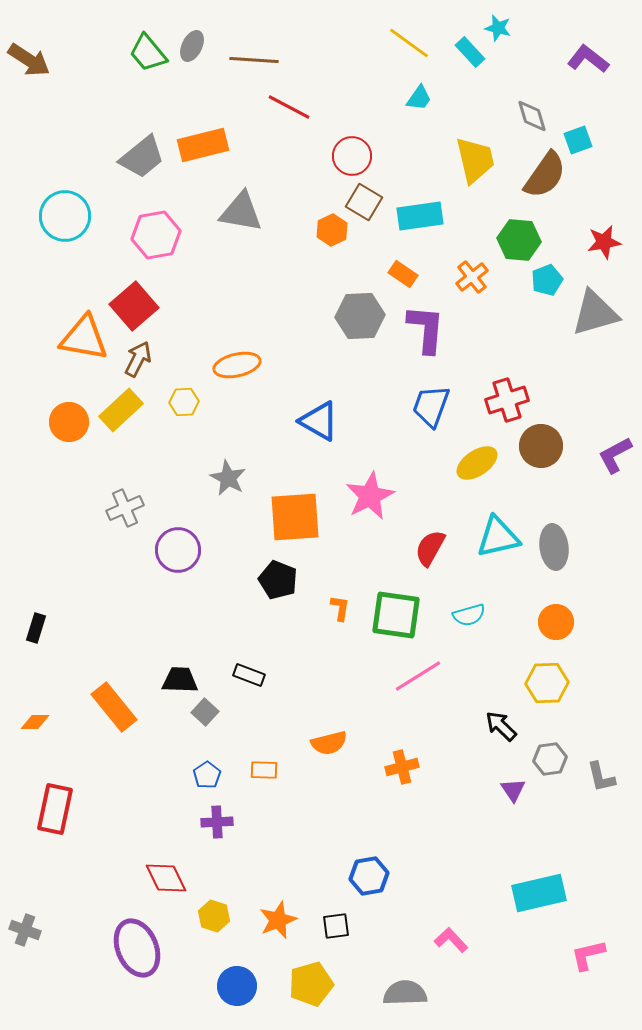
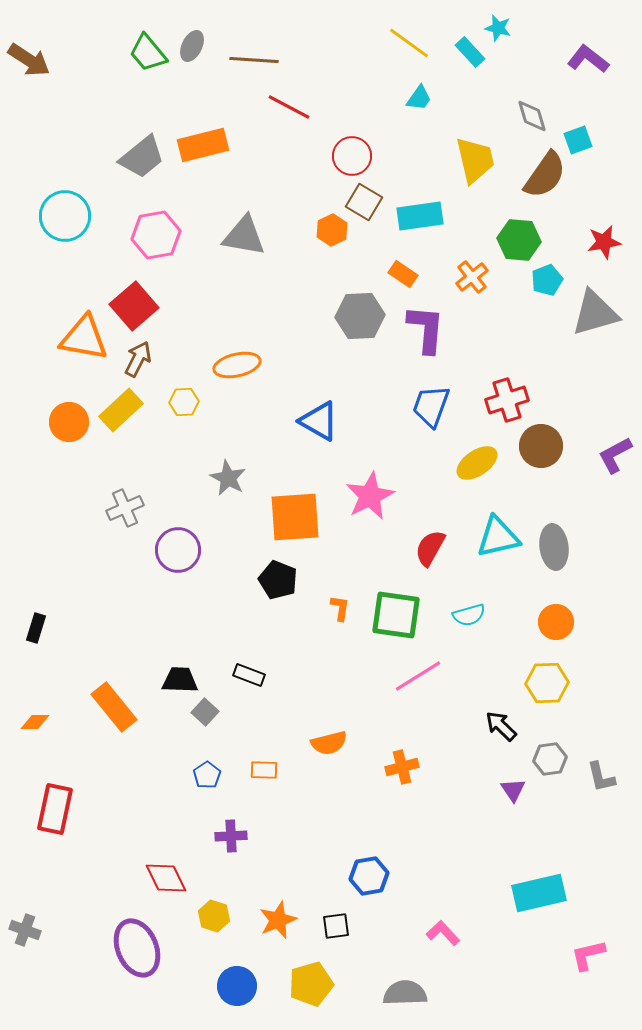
gray triangle at (241, 212): moved 3 px right, 24 px down
purple cross at (217, 822): moved 14 px right, 14 px down
pink L-shape at (451, 940): moved 8 px left, 7 px up
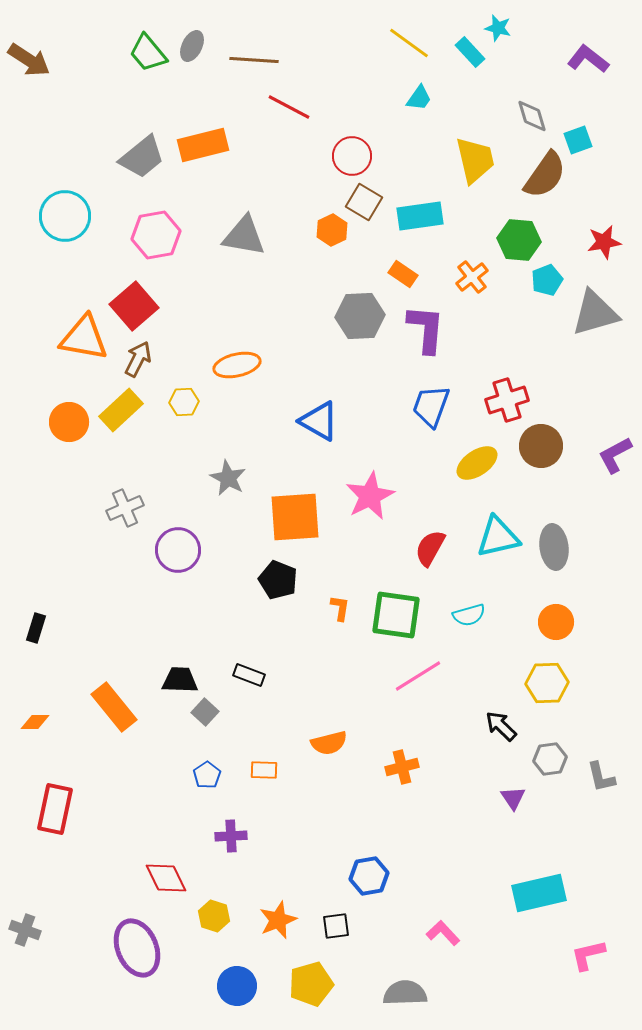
purple triangle at (513, 790): moved 8 px down
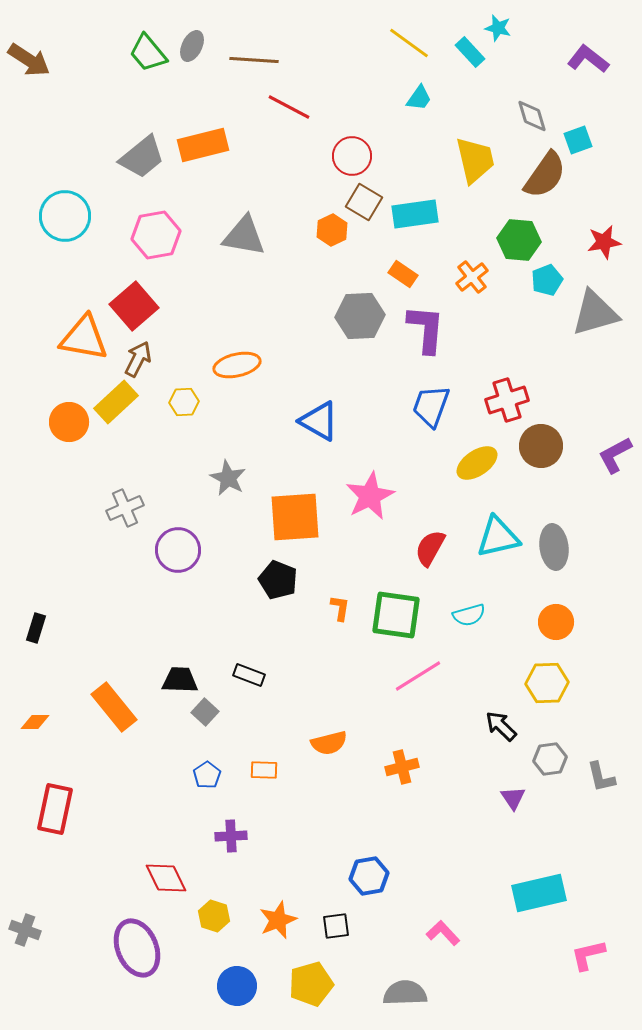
cyan rectangle at (420, 216): moved 5 px left, 2 px up
yellow rectangle at (121, 410): moved 5 px left, 8 px up
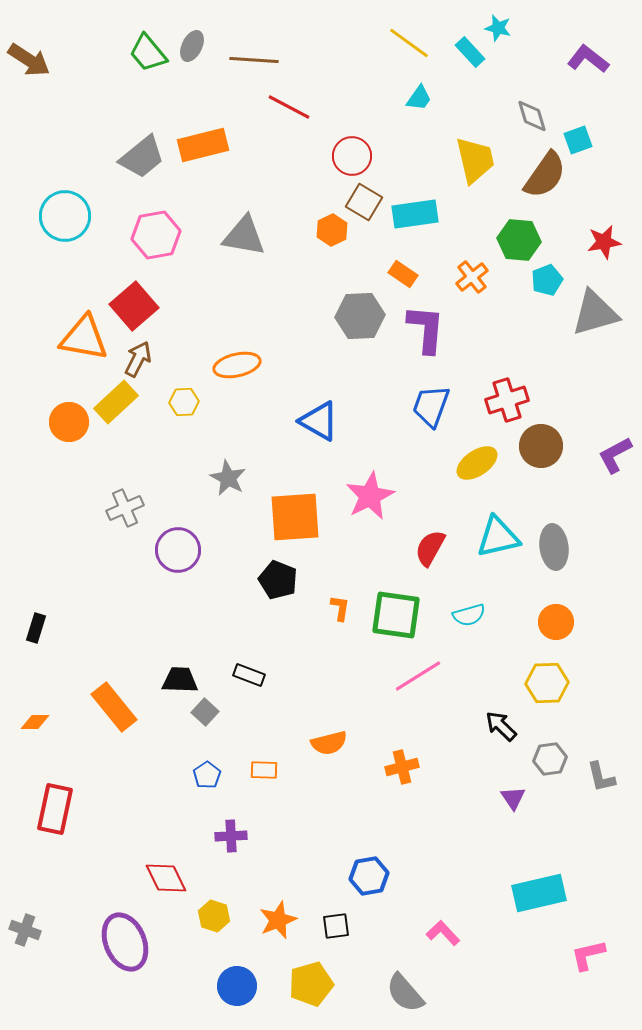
purple ellipse at (137, 948): moved 12 px left, 6 px up
gray semicircle at (405, 993): rotated 129 degrees counterclockwise
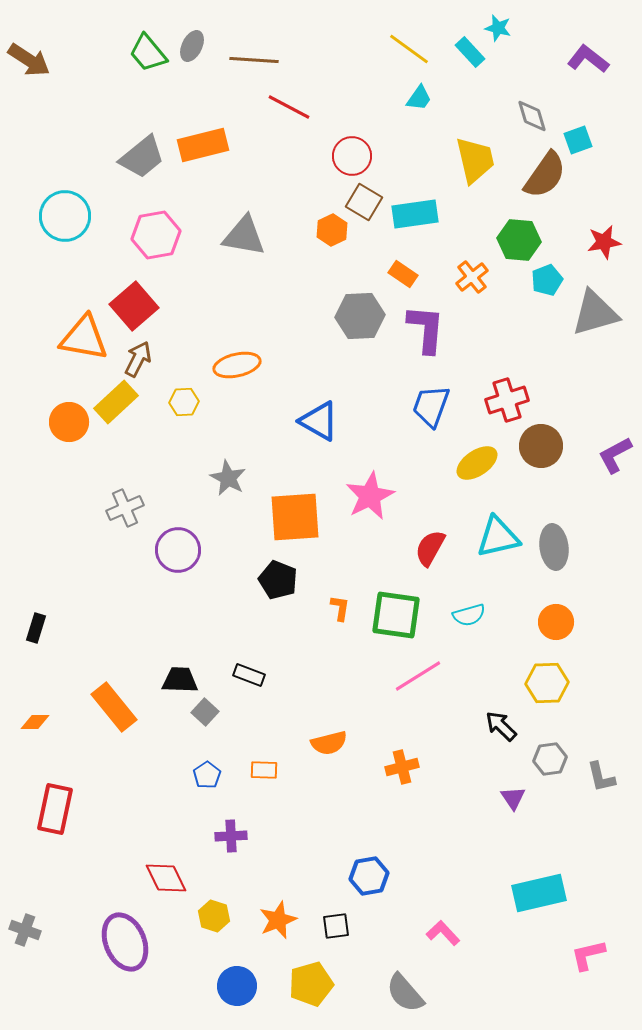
yellow line at (409, 43): moved 6 px down
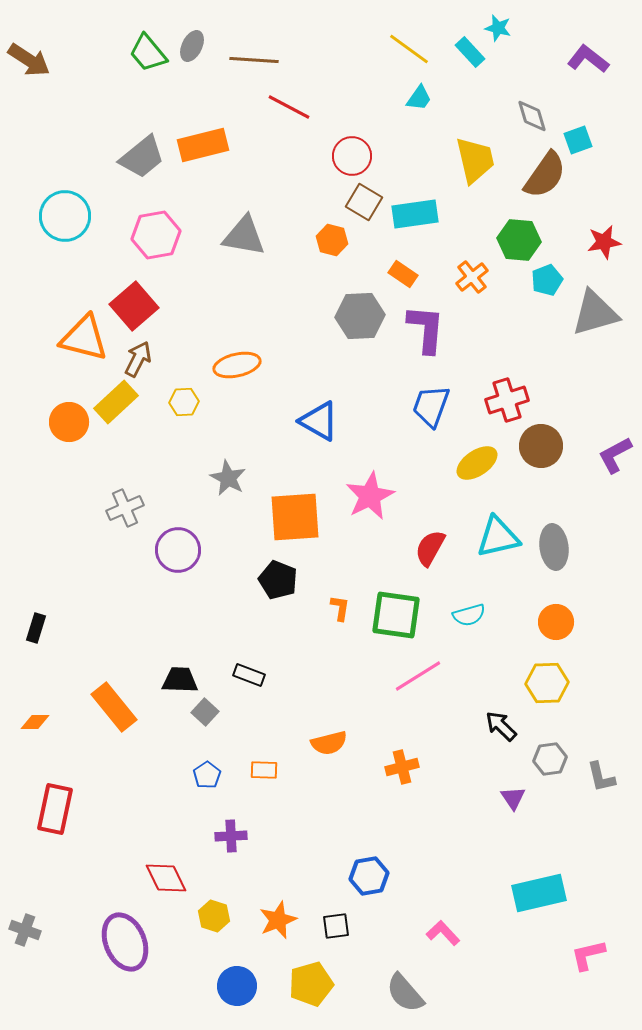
orange hexagon at (332, 230): moved 10 px down; rotated 20 degrees counterclockwise
orange triangle at (84, 338): rotated 4 degrees clockwise
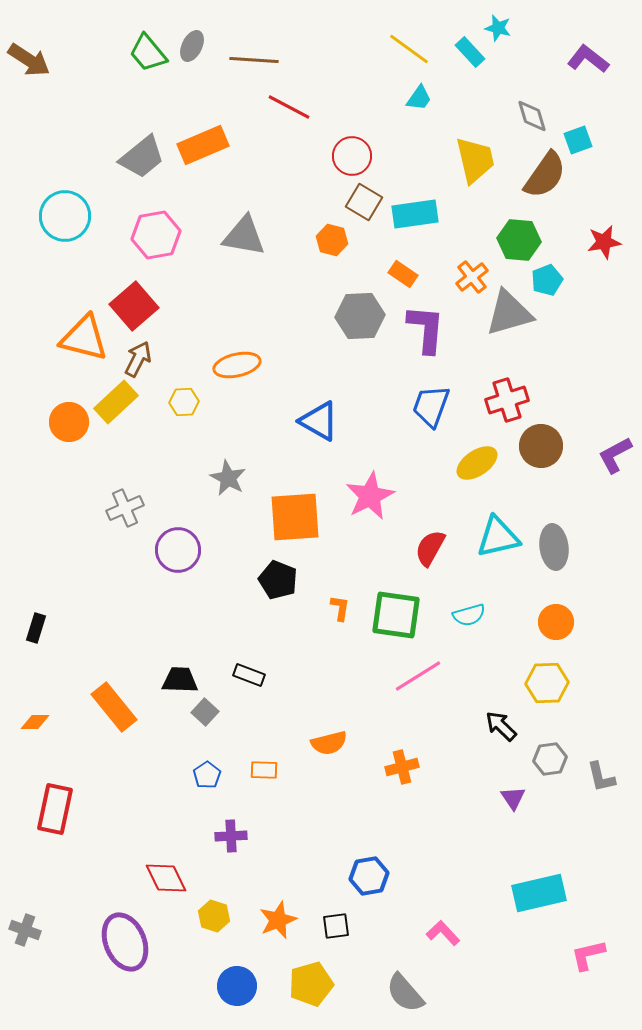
orange rectangle at (203, 145): rotated 9 degrees counterclockwise
gray triangle at (595, 313): moved 86 px left
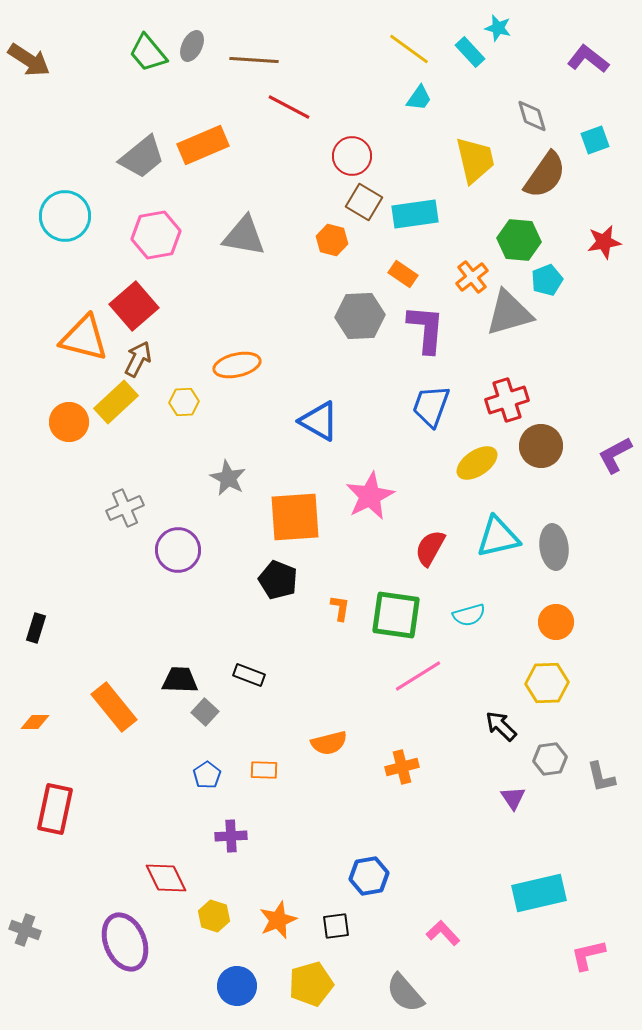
cyan square at (578, 140): moved 17 px right
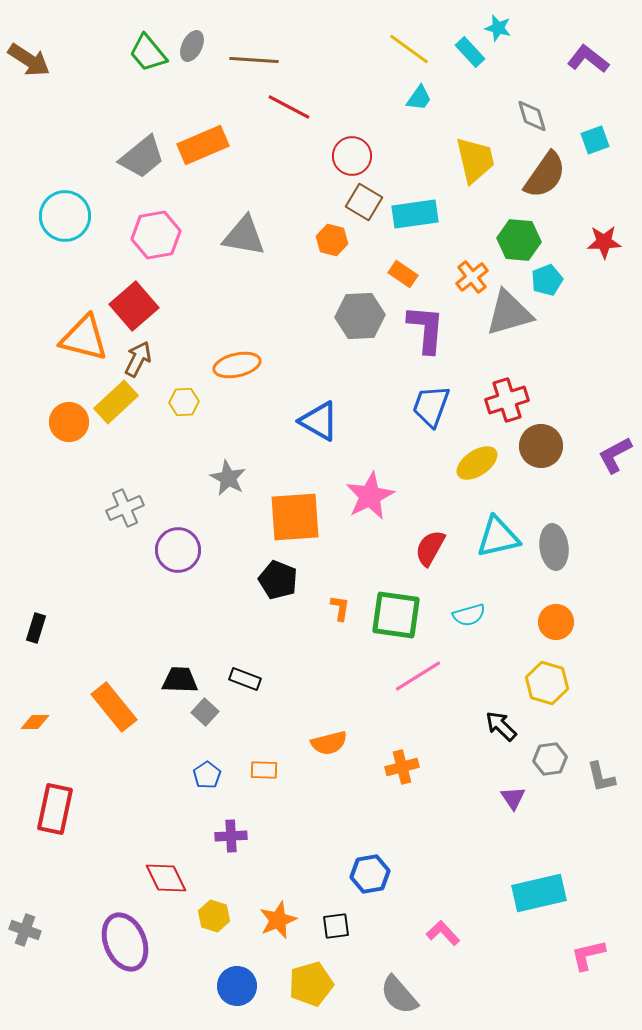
red star at (604, 242): rotated 8 degrees clockwise
black rectangle at (249, 675): moved 4 px left, 4 px down
yellow hexagon at (547, 683): rotated 18 degrees clockwise
blue hexagon at (369, 876): moved 1 px right, 2 px up
gray semicircle at (405, 993): moved 6 px left, 2 px down
